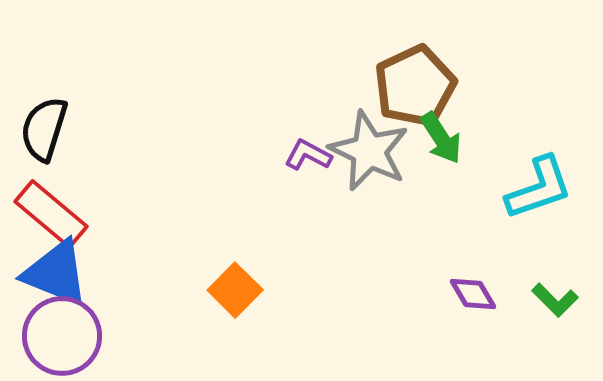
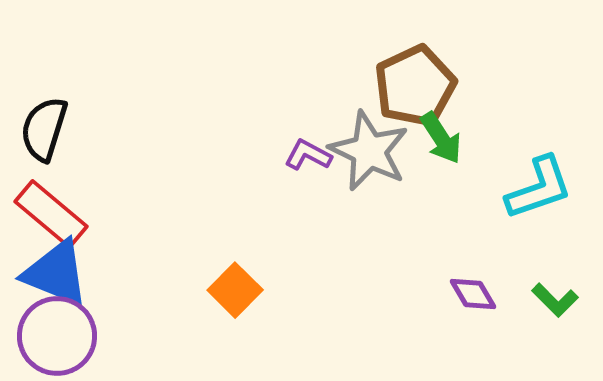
purple circle: moved 5 px left
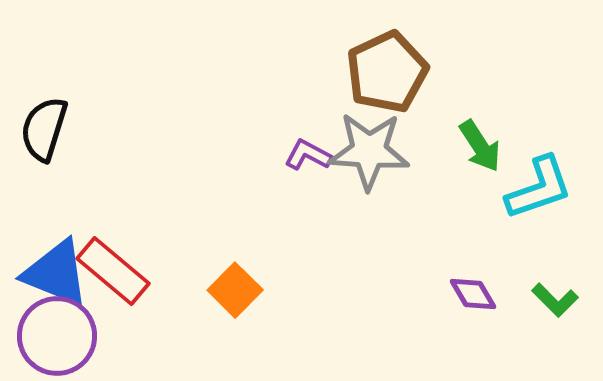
brown pentagon: moved 28 px left, 14 px up
green arrow: moved 39 px right, 8 px down
gray star: rotated 22 degrees counterclockwise
red rectangle: moved 62 px right, 57 px down
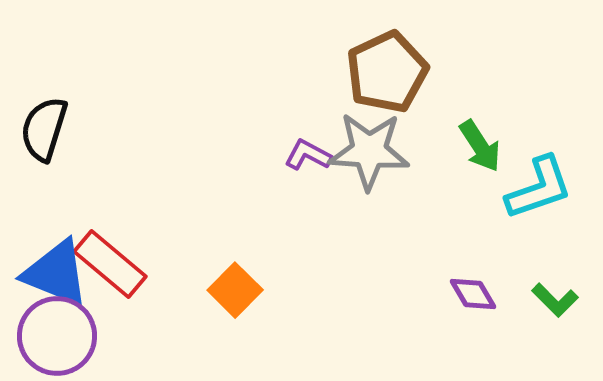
red rectangle: moved 3 px left, 7 px up
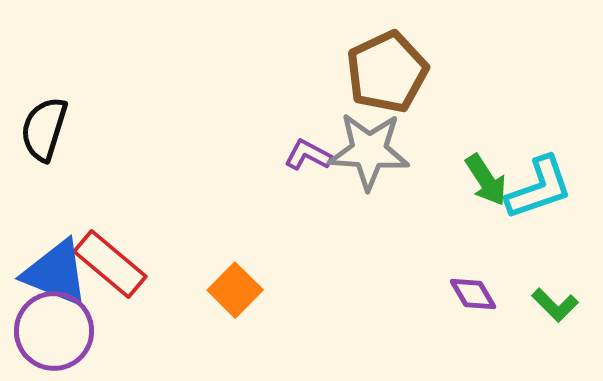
green arrow: moved 6 px right, 34 px down
green L-shape: moved 5 px down
purple circle: moved 3 px left, 5 px up
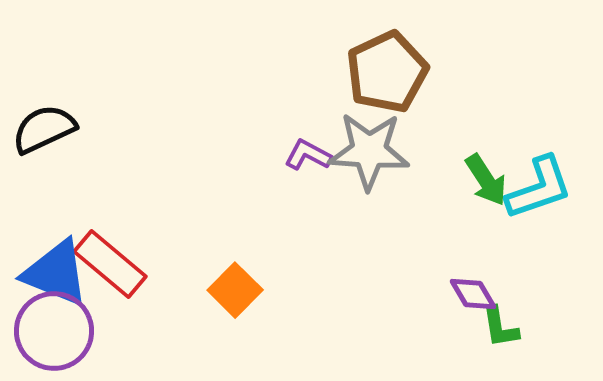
black semicircle: rotated 48 degrees clockwise
green L-shape: moved 55 px left, 22 px down; rotated 36 degrees clockwise
